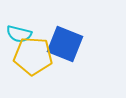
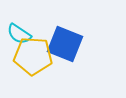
cyan semicircle: rotated 20 degrees clockwise
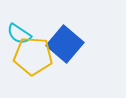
blue square: rotated 18 degrees clockwise
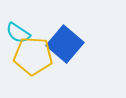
cyan semicircle: moved 1 px left, 1 px up
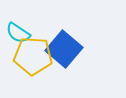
blue square: moved 1 px left, 5 px down
